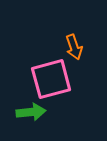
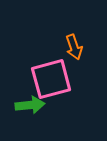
green arrow: moved 1 px left, 7 px up
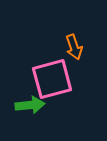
pink square: moved 1 px right
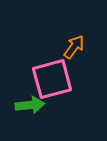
orange arrow: rotated 125 degrees counterclockwise
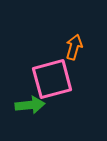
orange arrow: rotated 20 degrees counterclockwise
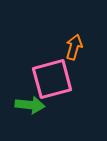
green arrow: rotated 12 degrees clockwise
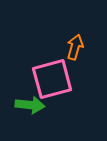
orange arrow: moved 1 px right
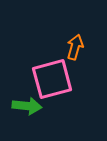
green arrow: moved 3 px left, 1 px down
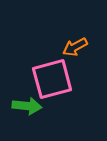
orange arrow: rotated 135 degrees counterclockwise
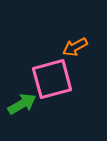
green arrow: moved 5 px left, 2 px up; rotated 36 degrees counterclockwise
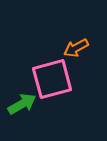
orange arrow: moved 1 px right, 1 px down
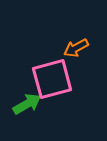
green arrow: moved 5 px right
